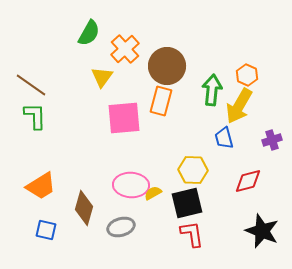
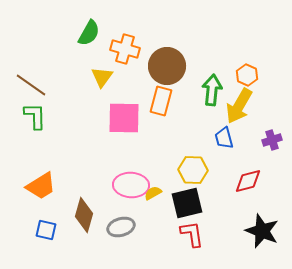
orange cross: rotated 32 degrees counterclockwise
pink square: rotated 6 degrees clockwise
brown diamond: moved 7 px down
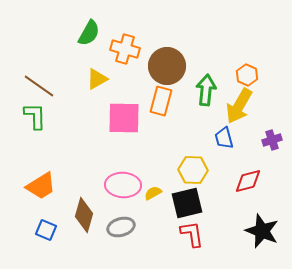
yellow triangle: moved 5 px left, 2 px down; rotated 25 degrees clockwise
brown line: moved 8 px right, 1 px down
green arrow: moved 6 px left
pink ellipse: moved 8 px left
blue square: rotated 10 degrees clockwise
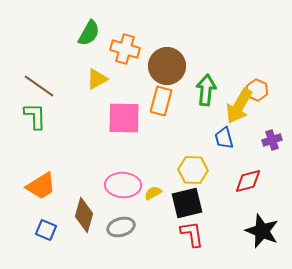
orange hexagon: moved 10 px right, 15 px down
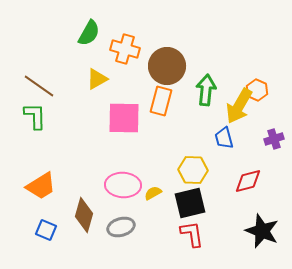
purple cross: moved 2 px right, 1 px up
black square: moved 3 px right
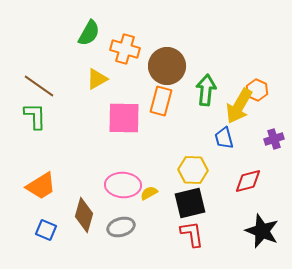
yellow semicircle: moved 4 px left
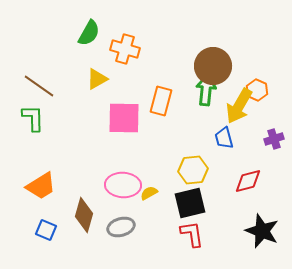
brown circle: moved 46 px right
green L-shape: moved 2 px left, 2 px down
yellow hexagon: rotated 8 degrees counterclockwise
